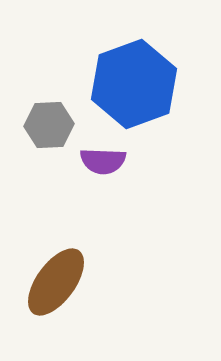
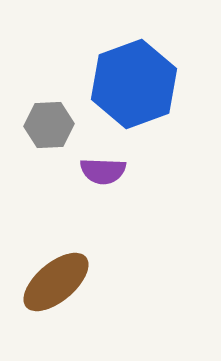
purple semicircle: moved 10 px down
brown ellipse: rotated 14 degrees clockwise
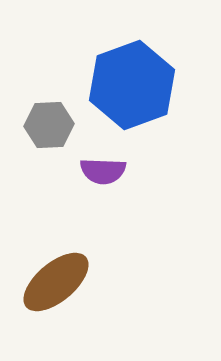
blue hexagon: moved 2 px left, 1 px down
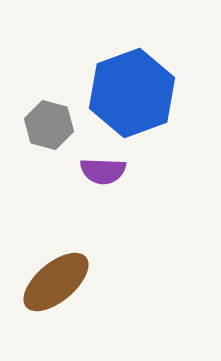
blue hexagon: moved 8 px down
gray hexagon: rotated 18 degrees clockwise
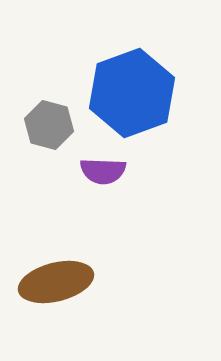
brown ellipse: rotated 26 degrees clockwise
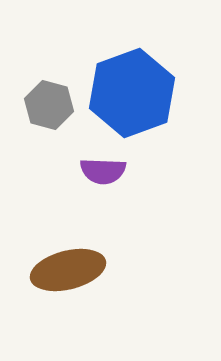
gray hexagon: moved 20 px up
brown ellipse: moved 12 px right, 12 px up
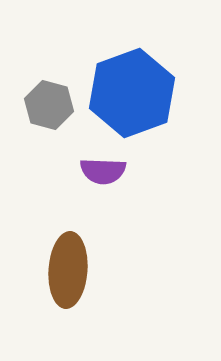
brown ellipse: rotated 72 degrees counterclockwise
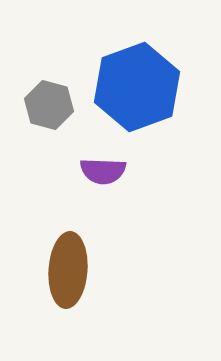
blue hexagon: moved 5 px right, 6 px up
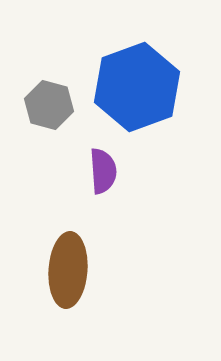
purple semicircle: rotated 96 degrees counterclockwise
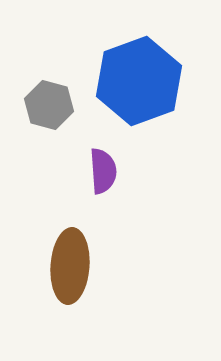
blue hexagon: moved 2 px right, 6 px up
brown ellipse: moved 2 px right, 4 px up
